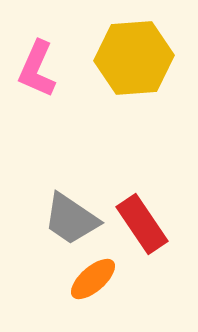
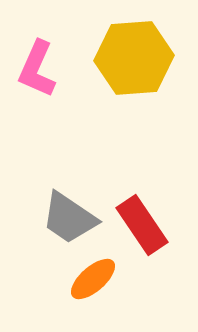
gray trapezoid: moved 2 px left, 1 px up
red rectangle: moved 1 px down
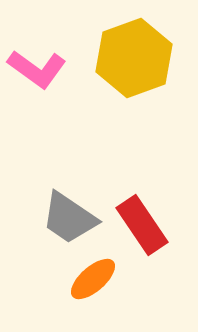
yellow hexagon: rotated 16 degrees counterclockwise
pink L-shape: rotated 78 degrees counterclockwise
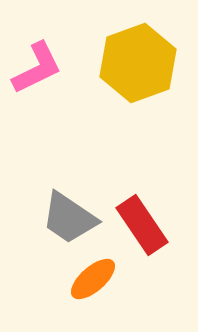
yellow hexagon: moved 4 px right, 5 px down
pink L-shape: moved 1 px up; rotated 62 degrees counterclockwise
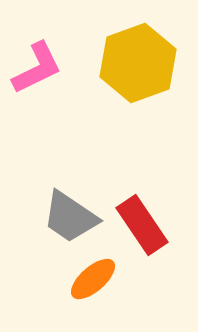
gray trapezoid: moved 1 px right, 1 px up
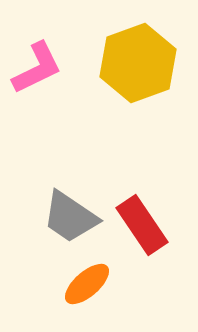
orange ellipse: moved 6 px left, 5 px down
